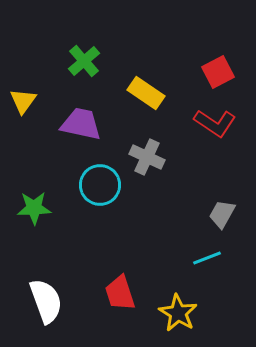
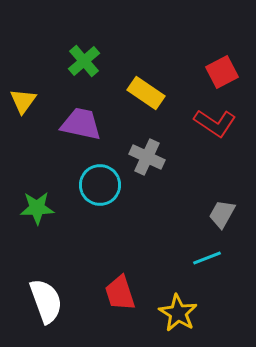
red square: moved 4 px right
green star: moved 3 px right
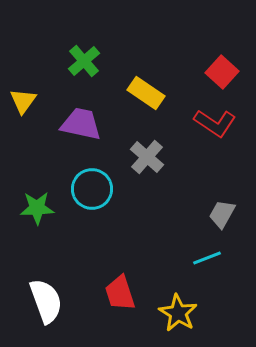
red square: rotated 20 degrees counterclockwise
gray cross: rotated 16 degrees clockwise
cyan circle: moved 8 px left, 4 px down
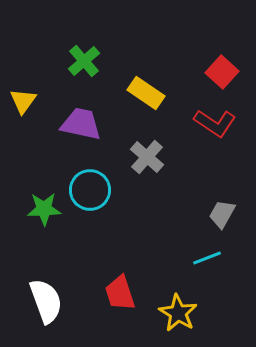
cyan circle: moved 2 px left, 1 px down
green star: moved 7 px right, 1 px down
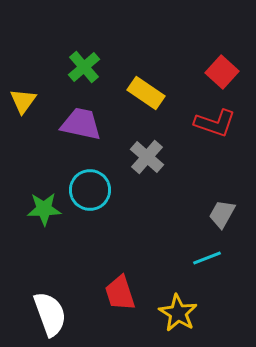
green cross: moved 6 px down
red L-shape: rotated 15 degrees counterclockwise
white semicircle: moved 4 px right, 13 px down
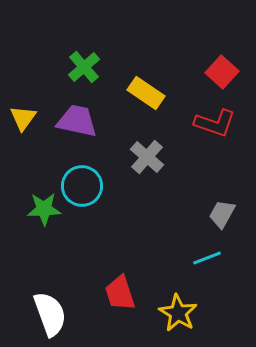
yellow triangle: moved 17 px down
purple trapezoid: moved 4 px left, 3 px up
cyan circle: moved 8 px left, 4 px up
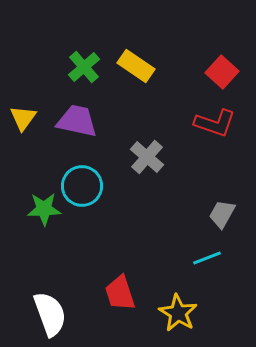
yellow rectangle: moved 10 px left, 27 px up
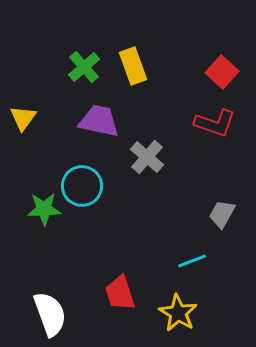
yellow rectangle: moved 3 px left; rotated 36 degrees clockwise
purple trapezoid: moved 22 px right
cyan line: moved 15 px left, 3 px down
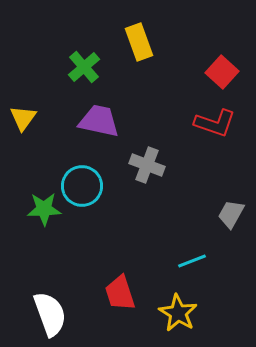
yellow rectangle: moved 6 px right, 24 px up
gray cross: moved 8 px down; rotated 20 degrees counterclockwise
gray trapezoid: moved 9 px right
